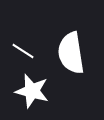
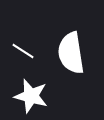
white star: moved 1 px left, 5 px down
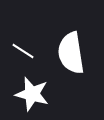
white star: moved 1 px right, 2 px up
